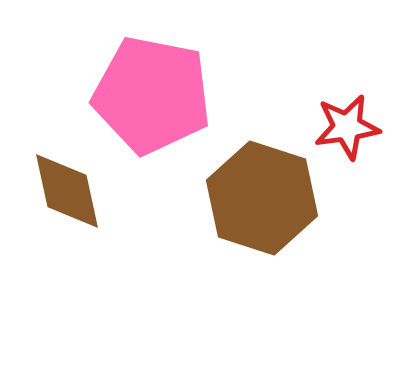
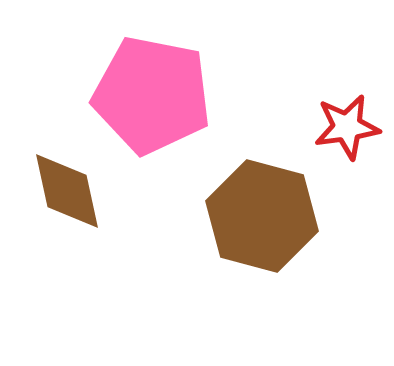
brown hexagon: moved 18 px down; rotated 3 degrees counterclockwise
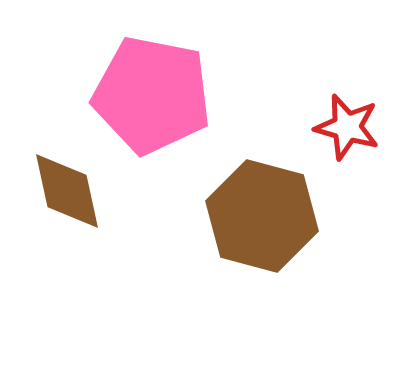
red star: rotated 24 degrees clockwise
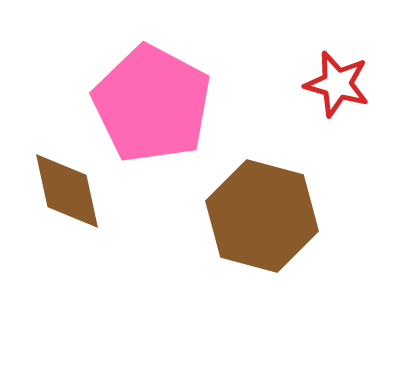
pink pentagon: moved 9 px down; rotated 17 degrees clockwise
red star: moved 10 px left, 43 px up
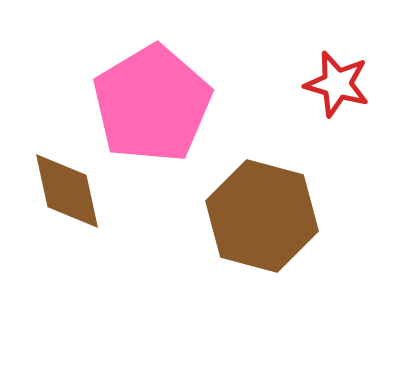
pink pentagon: rotated 13 degrees clockwise
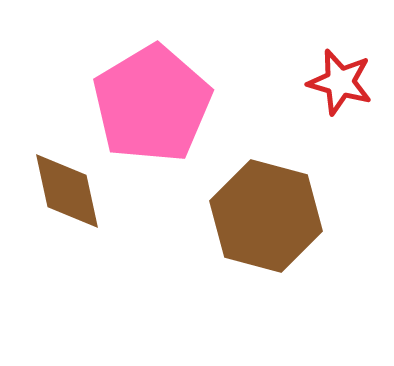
red star: moved 3 px right, 2 px up
brown hexagon: moved 4 px right
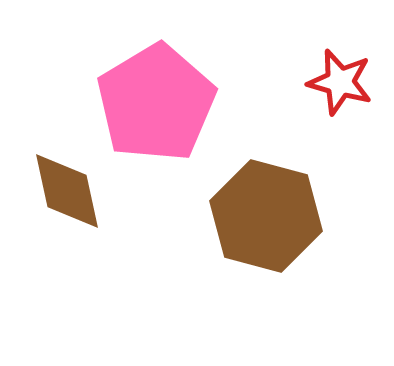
pink pentagon: moved 4 px right, 1 px up
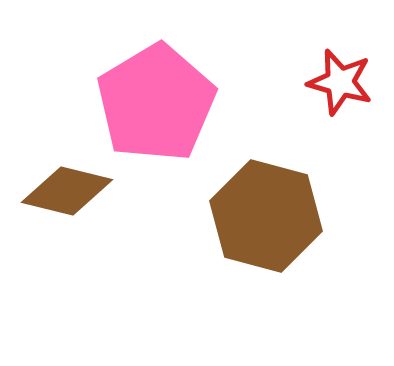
brown diamond: rotated 64 degrees counterclockwise
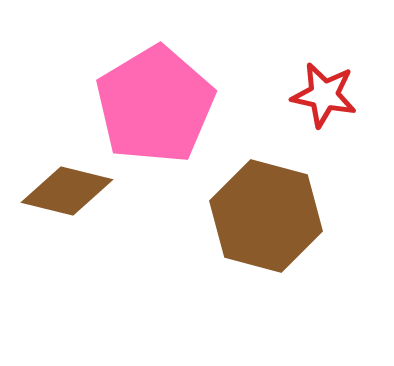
red star: moved 16 px left, 13 px down; rotated 4 degrees counterclockwise
pink pentagon: moved 1 px left, 2 px down
